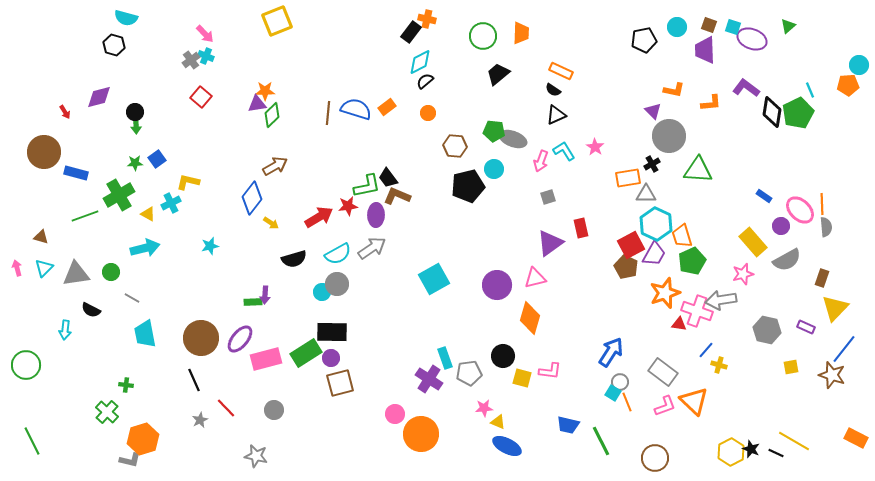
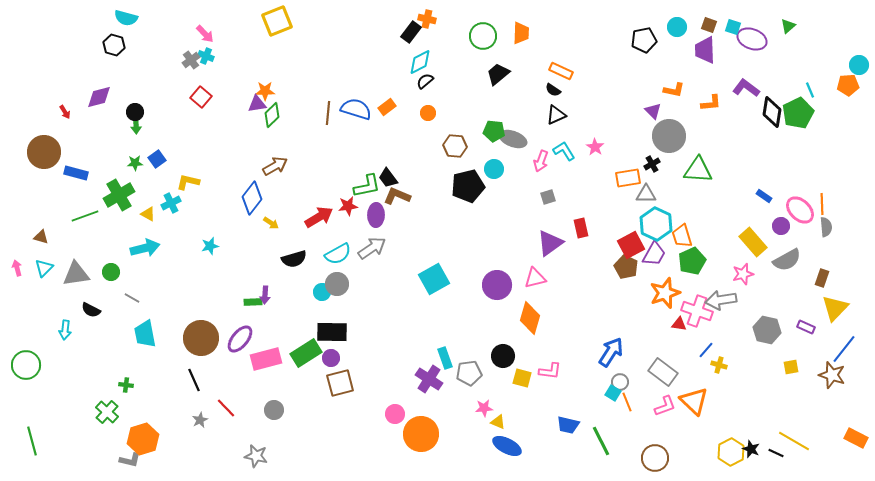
green line at (32, 441): rotated 12 degrees clockwise
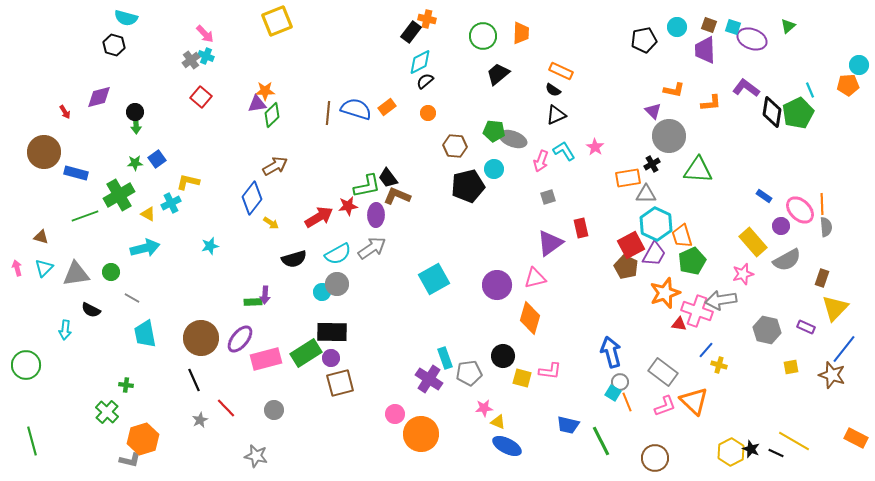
blue arrow at (611, 352): rotated 48 degrees counterclockwise
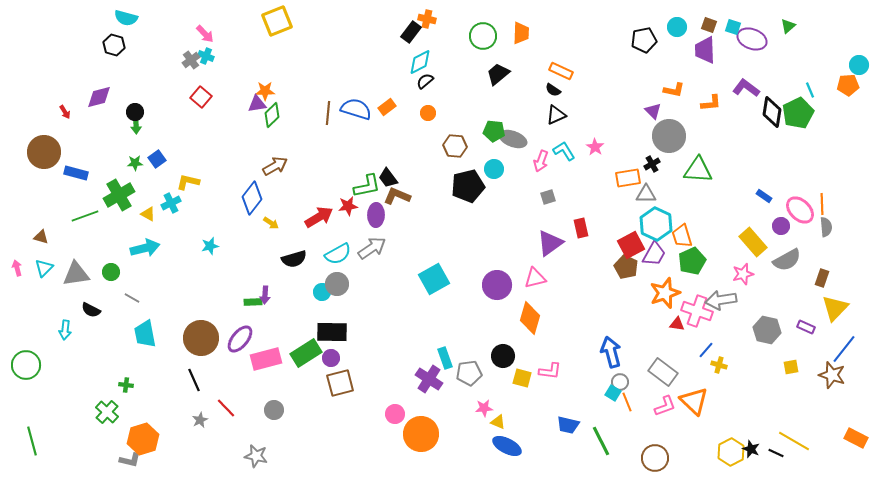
red triangle at (679, 324): moved 2 px left
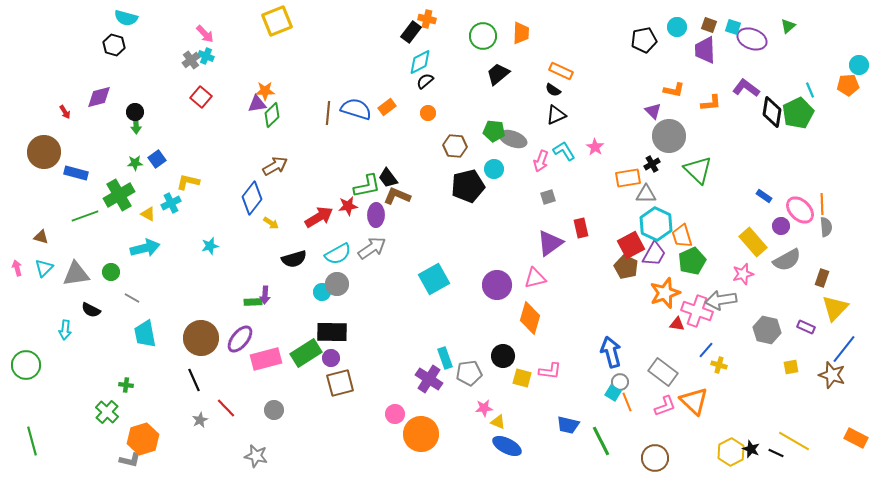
green triangle at (698, 170): rotated 40 degrees clockwise
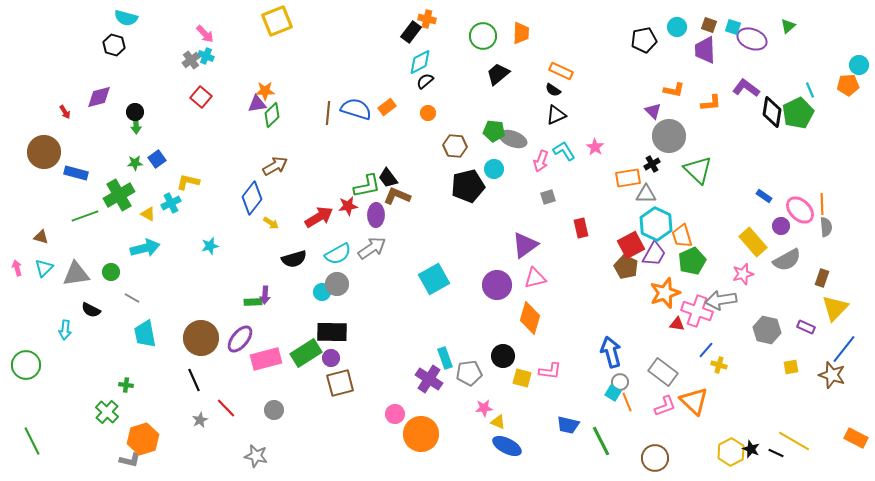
purple triangle at (550, 243): moved 25 px left, 2 px down
green line at (32, 441): rotated 12 degrees counterclockwise
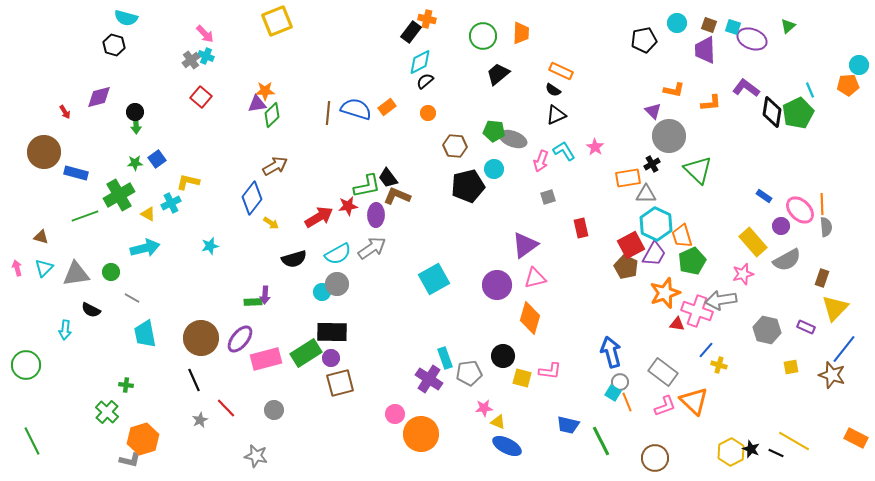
cyan circle at (677, 27): moved 4 px up
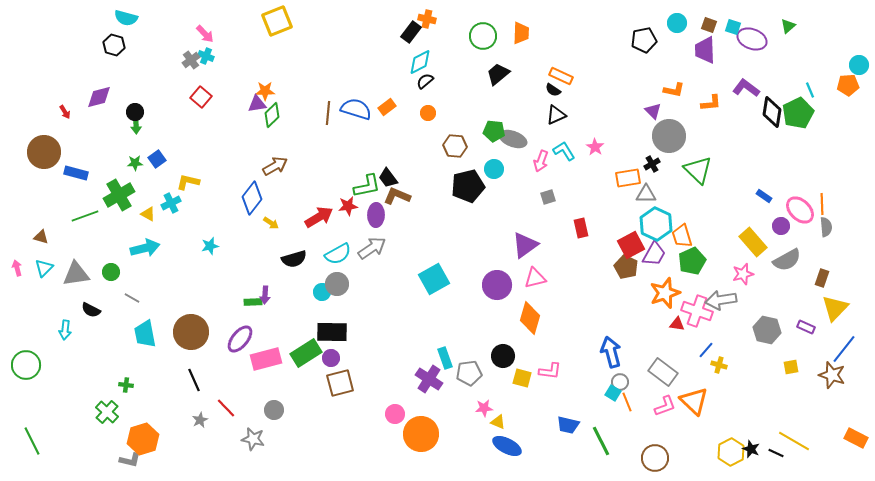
orange rectangle at (561, 71): moved 5 px down
brown circle at (201, 338): moved 10 px left, 6 px up
gray star at (256, 456): moved 3 px left, 17 px up
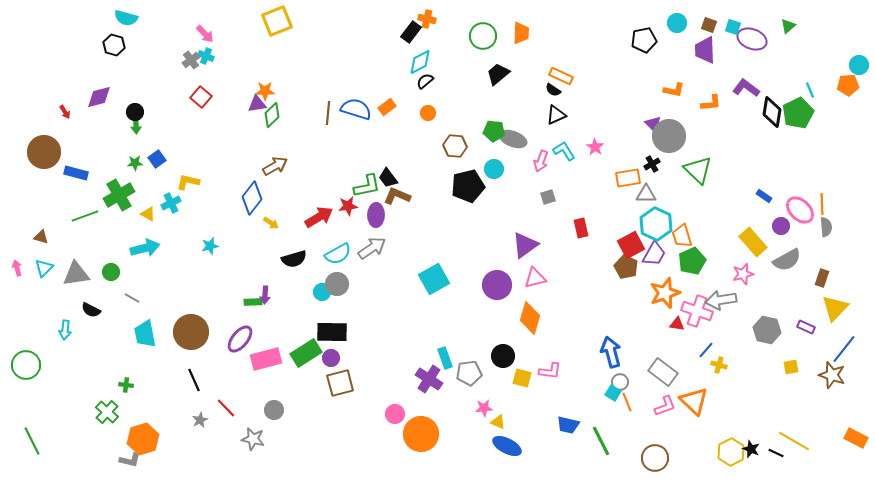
purple triangle at (653, 111): moved 13 px down
